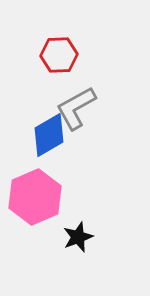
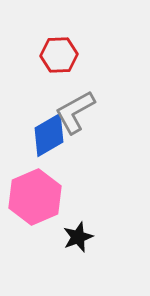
gray L-shape: moved 1 px left, 4 px down
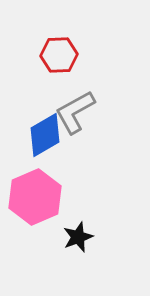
blue diamond: moved 4 px left
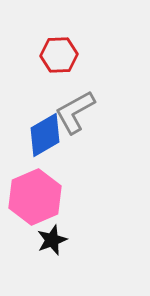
black star: moved 26 px left, 3 px down
